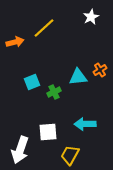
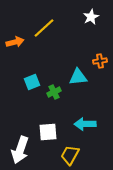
orange cross: moved 9 px up; rotated 24 degrees clockwise
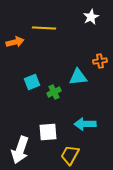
yellow line: rotated 45 degrees clockwise
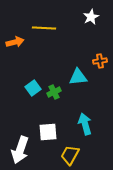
cyan square: moved 1 px right, 6 px down; rotated 14 degrees counterclockwise
cyan arrow: rotated 75 degrees clockwise
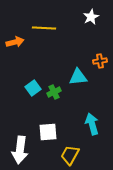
cyan arrow: moved 7 px right
white arrow: rotated 12 degrees counterclockwise
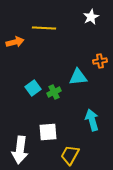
cyan arrow: moved 4 px up
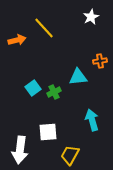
yellow line: rotated 45 degrees clockwise
orange arrow: moved 2 px right, 2 px up
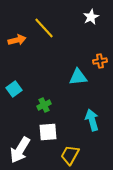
cyan square: moved 19 px left, 1 px down
green cross: moved 10 px left, 13 px down
white arrow: rotated 24 degrees clockwise
